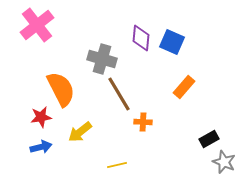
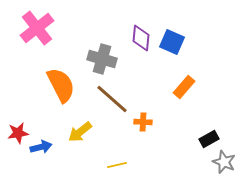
pink cross: moved 3 px down
orange semicircle: moved 4 px up
brown line: moved 7 px left, 5 px down; rotated 18 degrees counterclockwise
red star: moved 23 px left, 16 px down
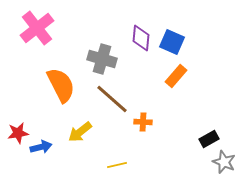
orange rectangle: moved 8 px left, 11 px up
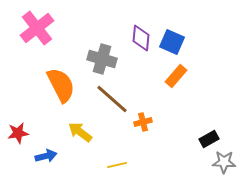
orange cross: rotated 18 degrees counterclockwise
yellow arrow: rotated 75 degrees clockwise
blue arrow: moved 5 px right, 9 px down
gray star: rotated 20 degrees counterclockwise
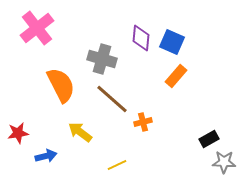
yellow line: rotated 12 degrees counterclockwise
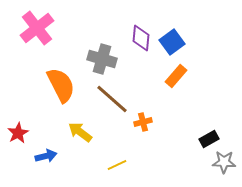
blue square: rotated 30 degrees clockwise
red star: rotated 20 degrees counterclockwise
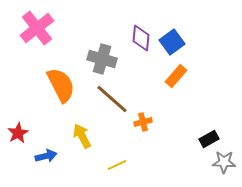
yellow arrow: moved 2 px right, 4 px down; rotated 25 degrees clockwise
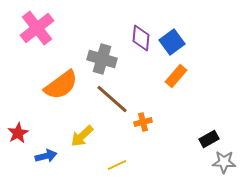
orange semicircle: rotated 81 degrees clockwise
yellow arrow: rotated 105 degrees counterclockwise
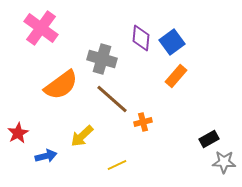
pink cross: moved 4 px right; rotated 16 degrees counterclockwise
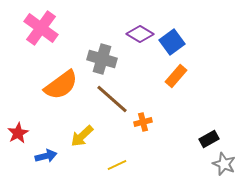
purple diamond: moved 1 px left, 4 px up; rotated 64 degrees counterclockwise
gray star: moved 2 px down; rotated 20 degrees clockwise
